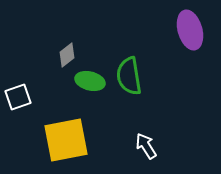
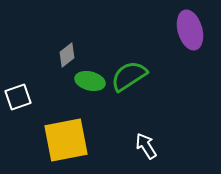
green semicircle: rotated 66 degrees clockwise
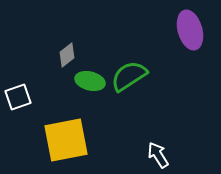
white arrow: moved 12 px right, 9 px down
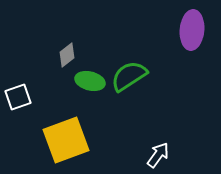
purple ellipse: moved 2 px right; rotated 21 degrees clockwise
yellow square: rotated 9 degrees counterclockwise
white arrow: rotated 68 degrees clockwise
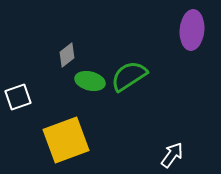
white arrow: moved 14 px right
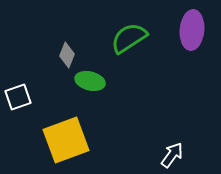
gray diamond: rotated 30 degrees counterclockwise
green semicircle: moved 38 px up
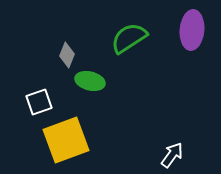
white square: moved 21 px right, 5 px down
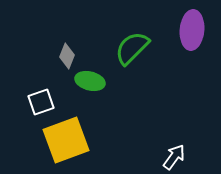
green semicircle: moved 3 px right, 10 px down; rotated 12 degrees counterclockwise
gray diamond: moved 1 px down
white square: moved 2 px right
white arrow: moved 2 px right, 2 px down
